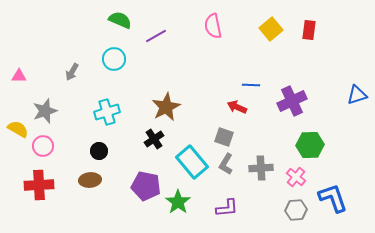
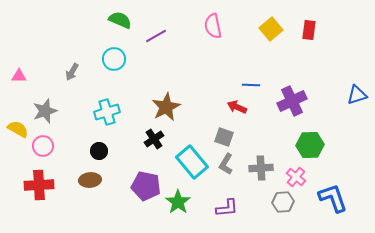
gray hexagon: moved 13 px left, 8 px up
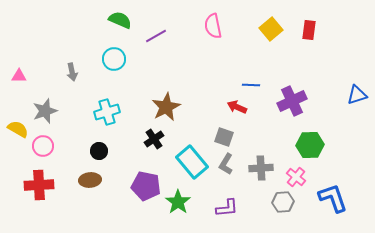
gray arrow: rotated 42 degrees counterclockwise
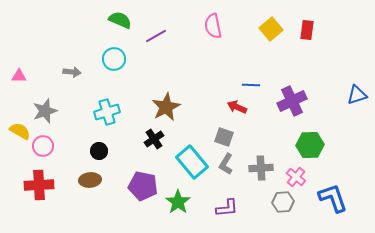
red rectangle: moved 2 px left
gray arrow: rotated 72 degrees counterclockwise
yellow semicircle: moved 2 px right, 2 px down
purple pentagon: moved 3 px left
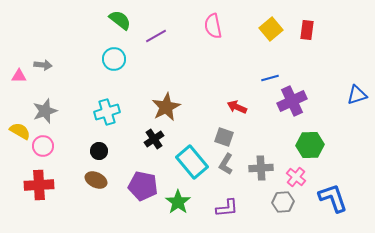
green semicircle: rotated 15 degrees clockwise
gray arrow: moved 29 px left, 7 px up
blue line: moved 19 px right, 7 px up; rotated 18 degrees counterclockwise
brown ellipse: moved 6 px right; rotated 30 degrees clockwise
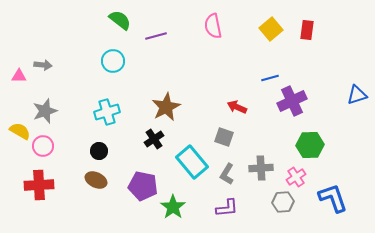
purple line: rotated 15 degrees clockwise
cyan circle: moved 1 px left, 2 px down
gray L-shape: moved 1 px right, 10 px down
pink cross: rotated 18 degrees clockwise
green star: moved 5 px left, 5 px down
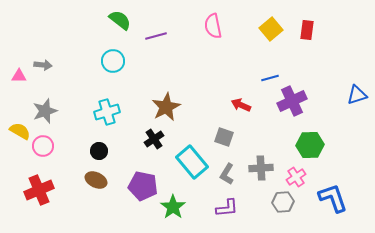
red arrow: moved 4 px right, 2 px up
red cross: moved 5 px down; rotated 20 degrees counterclockwise
